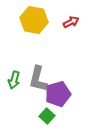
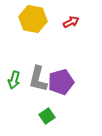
yellow hexagon: moved 1 px left, 1 px up
purple pentagon: moved 3 px right, 12 px up
green square: rotated 14 degrees clockwise
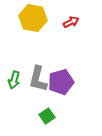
yellow hexagon: moved 1 px up
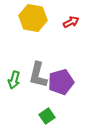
gray L-shape: moved 4 px up
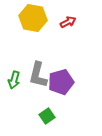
red arrow: moved 3 px left
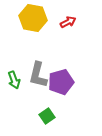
green arrow: rotated 36 degrees counterclockwise
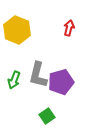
yellow hexagon: moved 16 px left, 12 px down; rotated 12 degrees clockwise
red arrow: moved 1 px right, 6 px down; rotated 49 degrees counterclockwise
green arrow: rotated 42 degrees clockwise
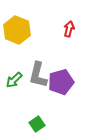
red arrow: moved 1 px down
green arrow: rotated 24 degrees clockwise
green square: moved 10 px left, 8 px down
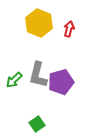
yellow hexagon: moved 22 px right, 7 px up
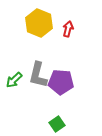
red arrow: moved 1 px left
purple pentagon: rotated 20 degrees clockwise
green square: moved 20 px right
